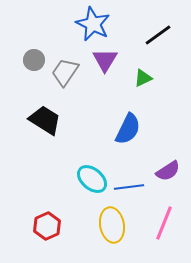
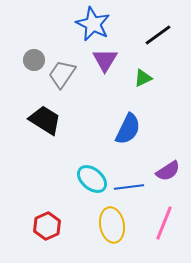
gray trapezoid: moved 3 px left, 2 px down
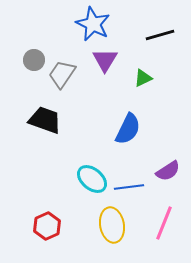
black line: moved 2 px right; rotated 20 degrees clockwise
black trapezoid: rotated 12 degrees counterclockwise
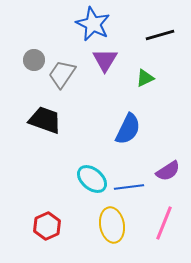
green triangle: moved 2 px right
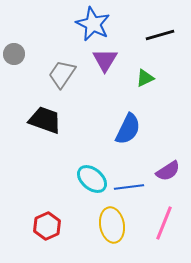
gray circle: moved 20 px left, 6 px up
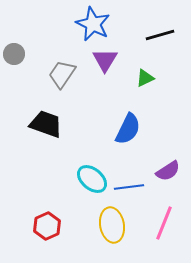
black trapezoid: moved 1 px right, 4 px down
